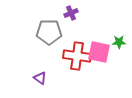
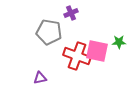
gray pentagon: rotated 10 degrees clockwise
pink square: moved 2 px left, 1 px up
red cross: rotated 12 degrees clockwise
purple triangle: rotated 48 degrees counterclockwise
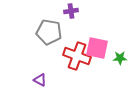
purple cross: moved 2 px up; rotated 16 degrees clockwise
green star: moved 1 px right, 16 px down
pink square: moved 3 px up
purple triangle: moved 2 px down; rotated 40 degrees clockwise
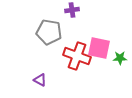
purple cross: moved 1 px right, 1 px up
pink square: moved 2 px right
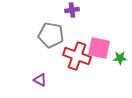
gray pentagon: moved 2 px right, 3 px down
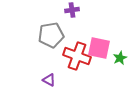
gray pentagon: rotated 20 degrees counterclockwise
green star: rotated 24 degrees counterclockwise
purple triangle: moved 9 px right
